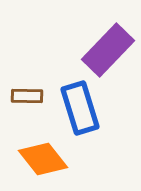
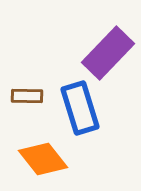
purple rectangle: moved 3 px down
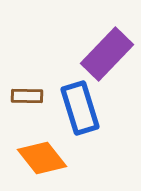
purple rectangle: moved 1 px left, 1 px down
orange diamond: moved 1 px left, 1 px up
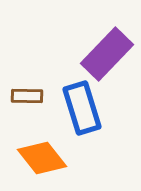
blue rectangle: moved 2 px right
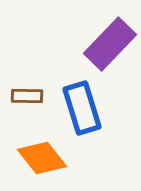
purple rectangle: moved 3 px right, 10 px up
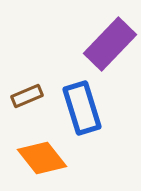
brown rectangle: rotated 24 degrees counterclockwise
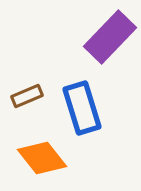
purple rectangle: moved 7 px up
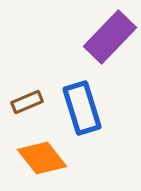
brown rectangle: moved 6 px down
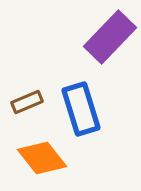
blue rectangle: moved 1 px left, 1 px down
